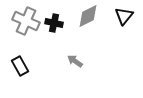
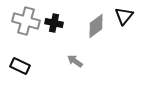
gray diamond: moved 8 px right, 10 px down; rotated 10 degrees counterclockwise
gray cross: rotated 8 degrees counterclockwise
black rectangle: rotated 36 degrees counterclockwise
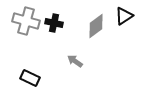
black triangle: rotated 18 degrees clockwise
black rectangle: moved 10 px right, 12 px down
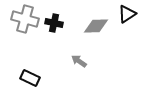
black triangle: moved 3 px right, 2 px up
gray cross: moved 1 px left, 2 px up
gray diamond: rotated 35 degrees clockwise
gray arrow: moved 4 px right
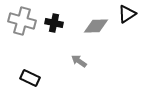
gray cross: moved 3 px left, 2 px down
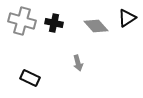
black triangle: moved 4 px down
gray diamond: rotated 50 degrees clockwise
gray arrow: moved 1 px left, 2 px down; rotated 140 degrees counterclockwise
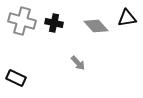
black triangle: rotated 24 degrees clockwise
gray arrow: rotated 28 degrees counterclockwise
black rectangle: moved 14 px left
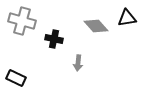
black cross: moved 16 px down
gray arrow: rotated 49 degrees clockwise
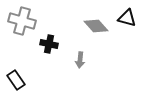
black triangle: rotated 24 degrees clockwise
black cross: moved 5 px left, 5 px down
gray arrow: moved 2 px right, 3 px up
black rectangle: moved 2 px down; rotated 30 degrees clockwise
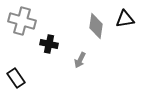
black triangle: moved 2 px left, 1 px down; rotated 24 degrees counterclockwise
gray diamond: rotated 50 degrees clockwise
gray arrow: rotated 21 degrees clockwise
black rectangle: moved 2 px up
